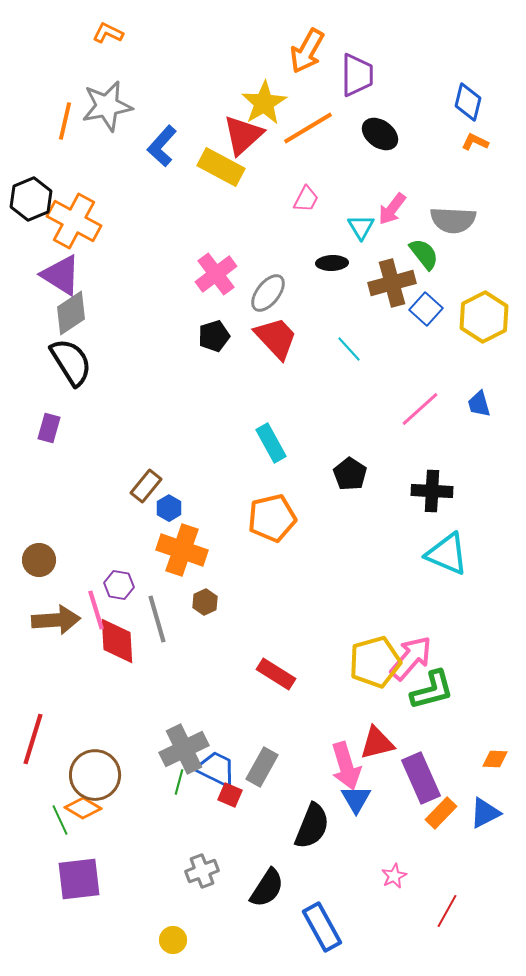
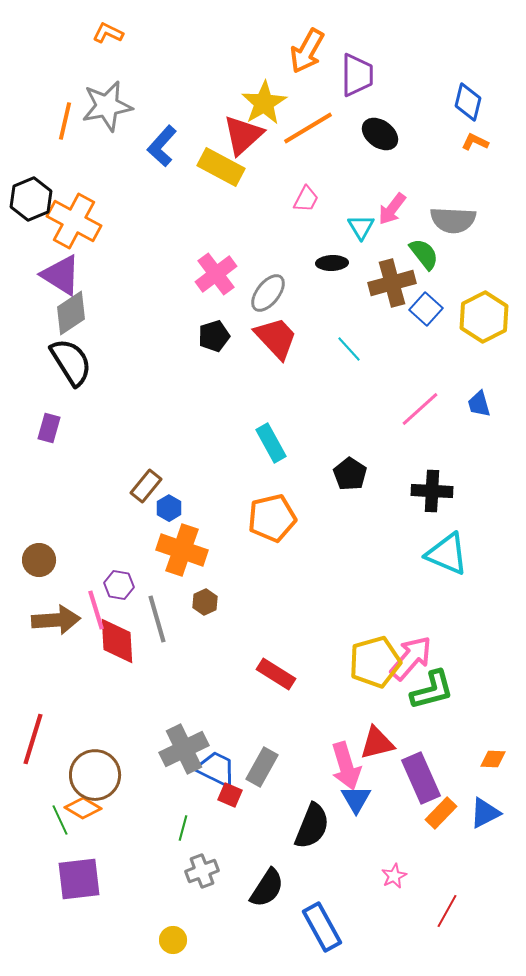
orange diamond at (495, 759): moved 2 px left
green line at (179, 782): moved 4 px right, 46 px down
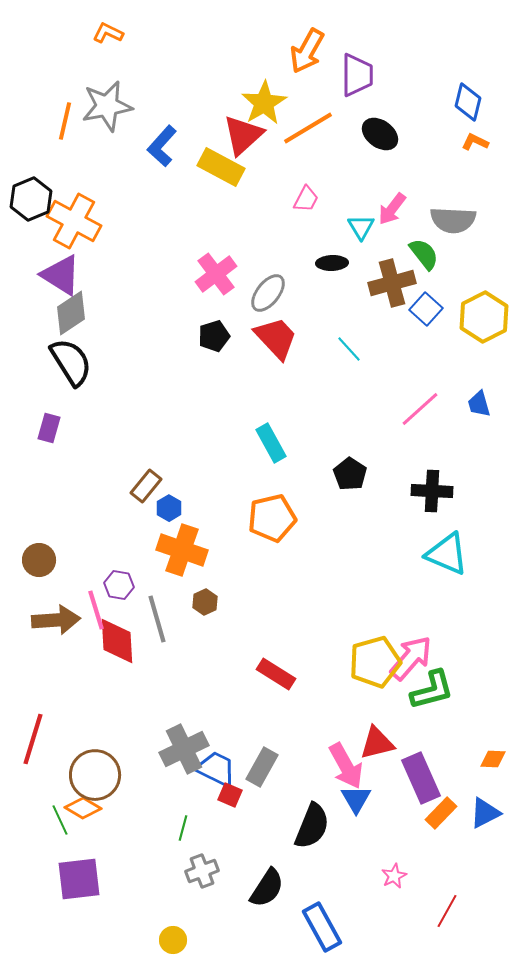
pink arrow at (346, 766): rotated 12 degrees counterclockwise
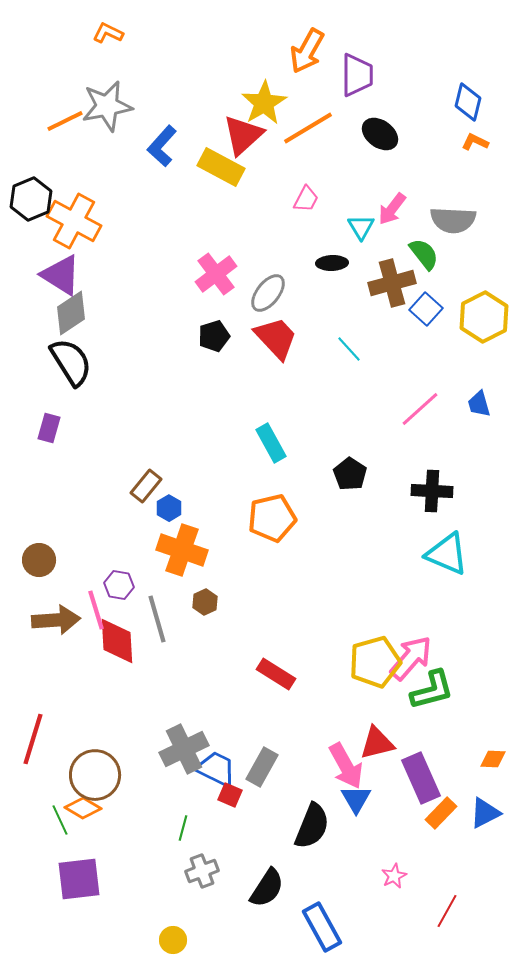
orange line at (65, 121): rotated 51 degrees clockwise
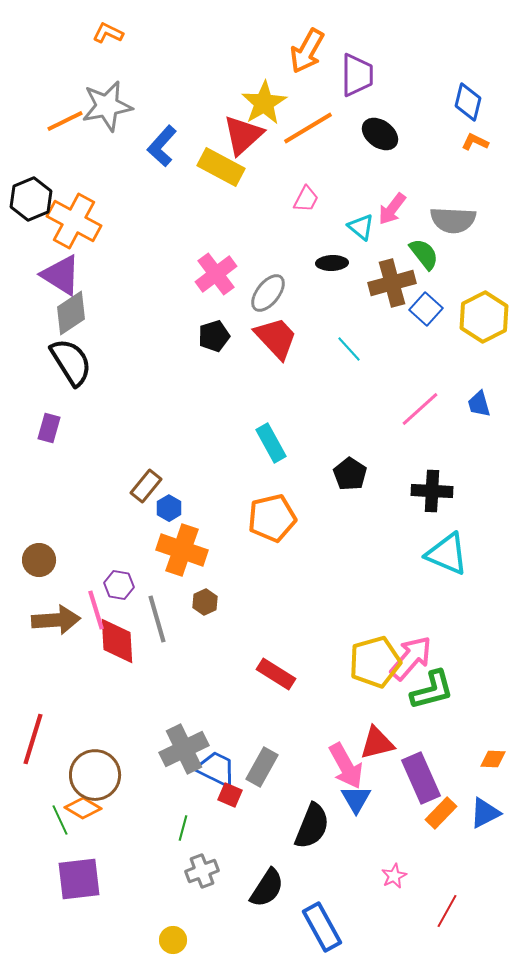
cyan triangle at (361, 227): rotated 20 degrees counterclockwise
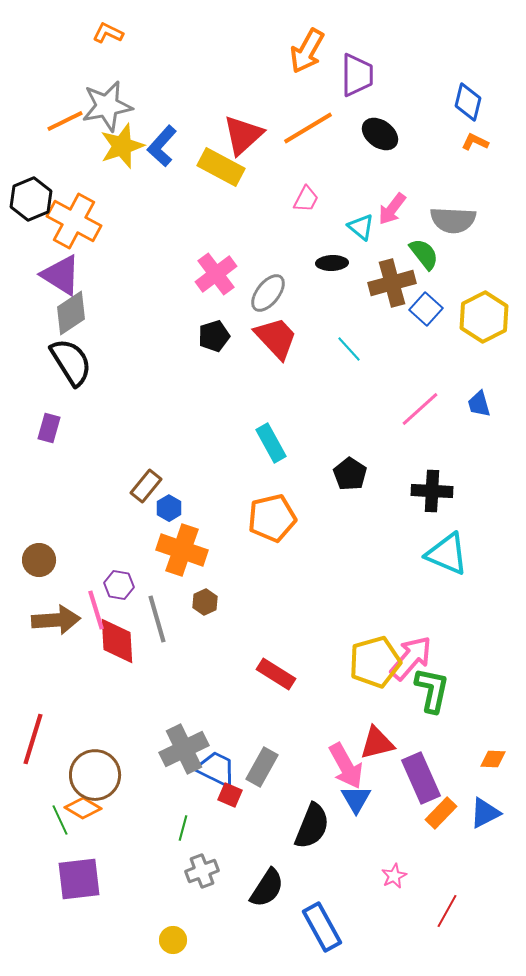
yellow star at (264, 103): moved 142 px left, 43 px down; rotated 12 degrees clockwise
green L-shape at (432, 690): rotated 63 degrees counterclockwise
